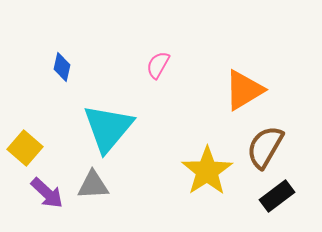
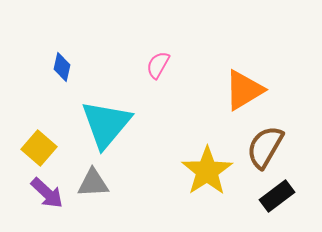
cyan triangle: moved 2 px left, 4 px up
yellow square: moved 14 px right
gray triangle: moved 2 px up
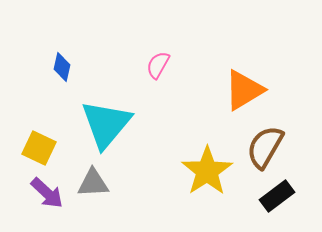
yellow square: rotated 16 degrees counterclockwise
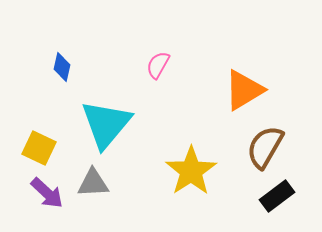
yellow star: moved 16 px left
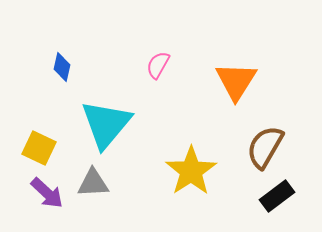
orange triangle: moved 8 px left, 9 px up; rotated 27 degrees counterclockwise
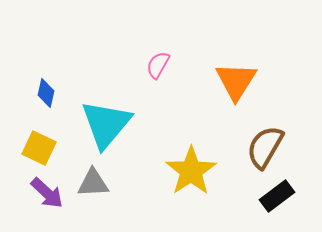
blue diamond: moved 16 px left, 26 px down
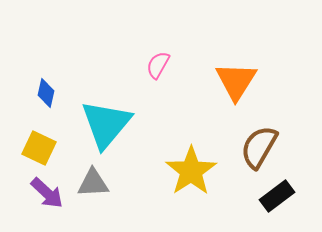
brown semicircle: moved 6 px left
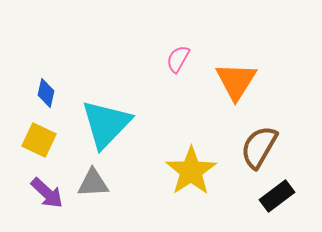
pink semicircle: moved 20 px right, 6 px up
cyan triangle: rotated 4 degrees clockwise
yellow square: moved 8 px up
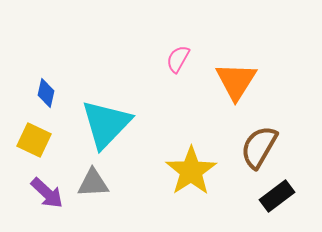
yellow square: moved 5 px left
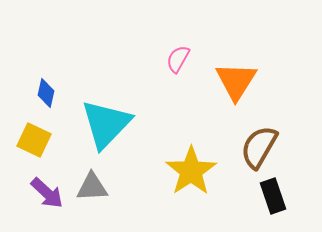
gray triangle: moved 1 px left, 4 px down
black rectangle: moved 4 px left; rotated 72 degrees counterclockwise
